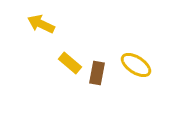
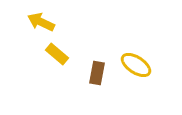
yellow arrow: moved 2 px up
yellow rectangle: moved 13 px left, 9 px up
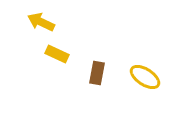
yellow rectangle: rotated 15 degrees counterclockwise
yellow ellipse: moved 9 px right, 12 px down
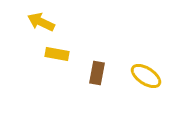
yellow rectangle: rotated 15 degrees counterclockwise
yellow ellipse: moved 1 px right, 1 px up
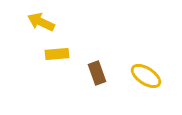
yellow rectangle: rotated 15 degrees counterclockwise
brown rectangle: rotated 30 degrees counterclockwise
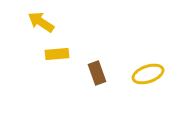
yellow arrow: rotated 8 degrees clockwise
yellow ellipse: moved 2 px right, 2 px up; rotated 52 degrees counterclockwise
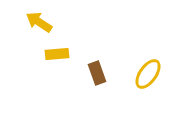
yellow arrow: moved 2 px left
yellow ellipse: rotated 36 degrees counterclockwise
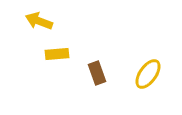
yellow arrow: moved 1 px up; rotated 12 degrees counterclockwise
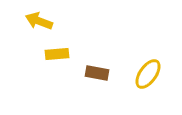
brown rectangle: rotated 60 degrees counterclockwise
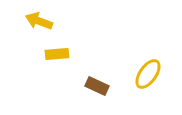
brown rectangle: moved 13 px down; rotated 15 degrees clockwise
